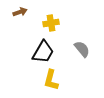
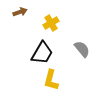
yellow cross: rotated 21 degrees counterclockwise
black trapezoid: moved 1 px left, 1 px down
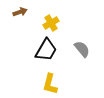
black trapezoid: moved 4 px right, 3 px up
yellow L-shape: moved 1 px left, 4 px down
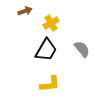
brown arrow: moved 5 px right, 1 px up
yellow L-shape: rotated 110 degrees counterclockwise
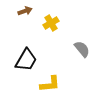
black trapezoid: moved 20 px left, 10 px down
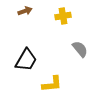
yellow cross: moved 12 px right, 7 px up; rotated 21 degrees clockwise
gray semicircle: moved 2 px left
yellow L-shape: moved 2 px right
